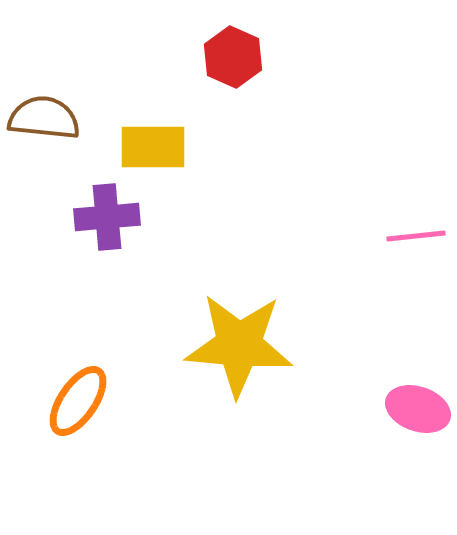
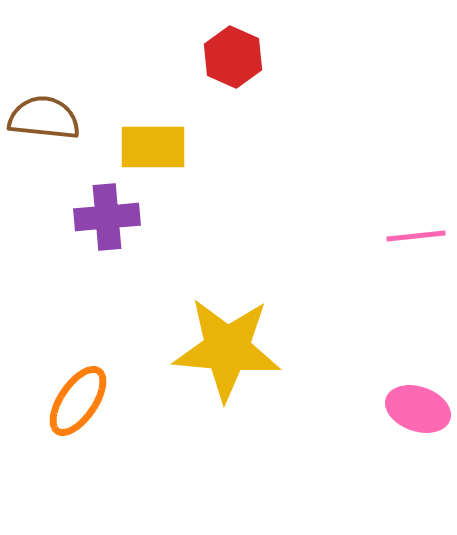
yellow star: moved 12 px left, 4 px down
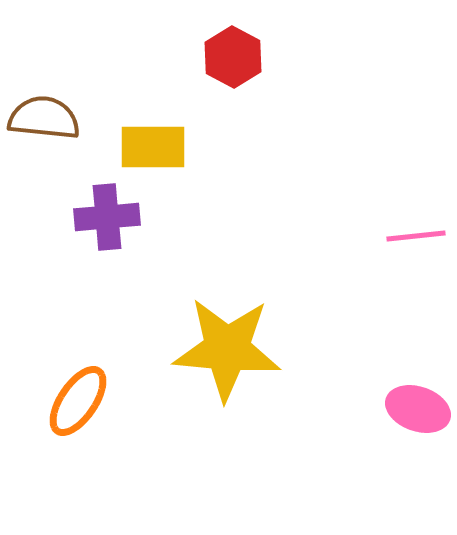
red hexagon: rotated 4 degrees clockwise
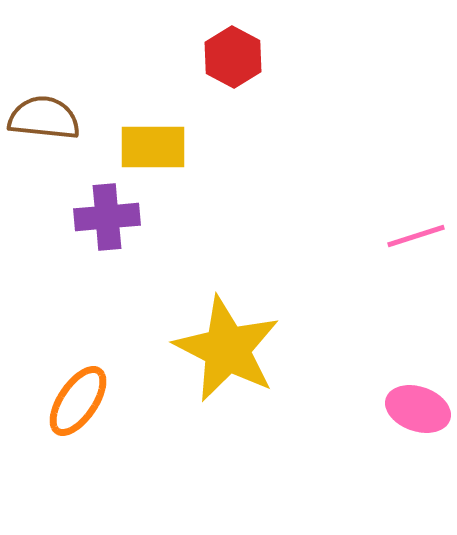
pink line: rotated 12 degrees counterclockwise
yellow star: rotated 22 degrees clockwise
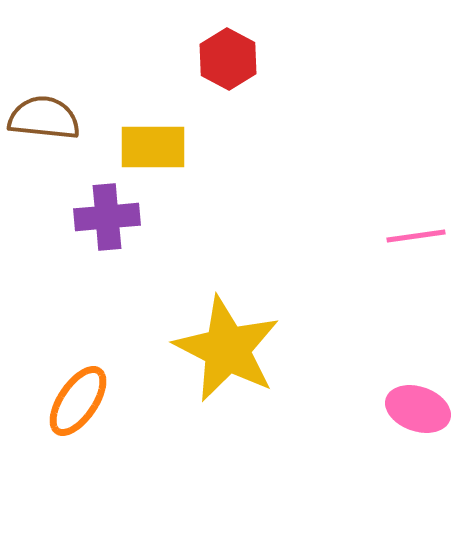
red hexagon: moved 5 px left, 2 px down
pink line: rotated 10 degrees clockwise
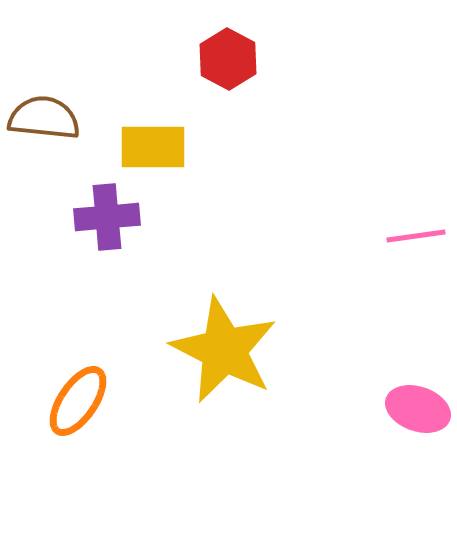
yellow star: moved 3 px left, 1 px down
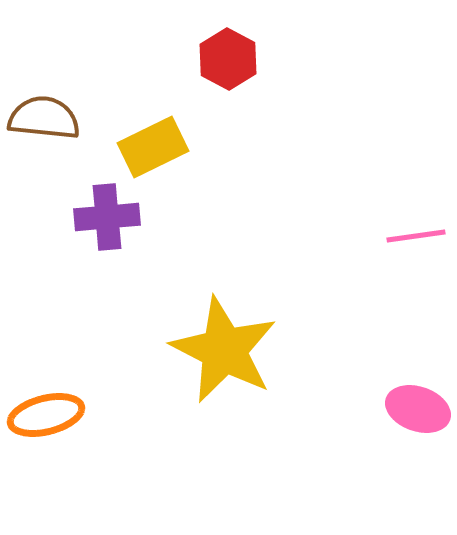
yellow rectangle: rotated 26 degrees counterclockwise
orange ellipse: moved 32 px left, 14 px down; rotated 42 degrees clockwise
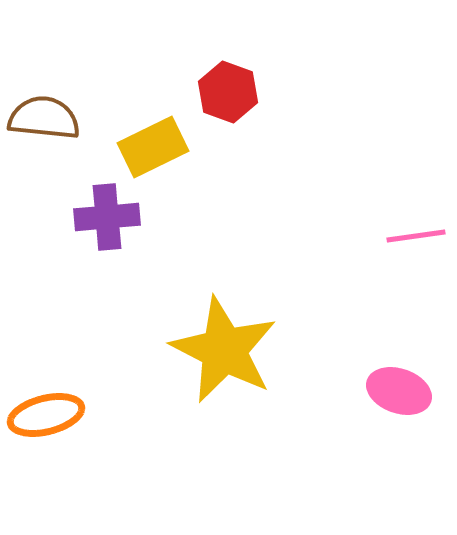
red hexagon: moved 33 px down; rotated 8 degrees counterclockwise
pink ellipse: moved 19 px left, 18 px up
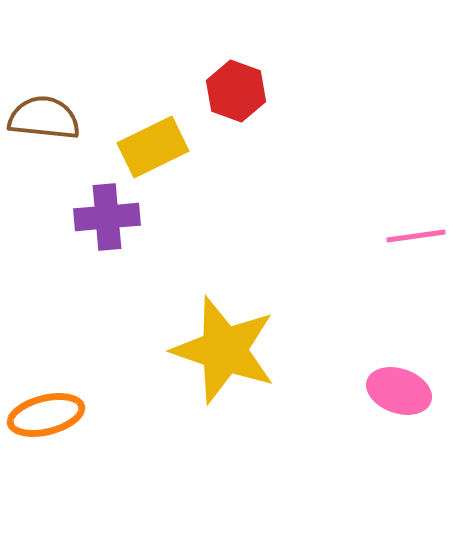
red hexagon: moved 8 px right, 1 px up
yellow star: rotated 8 degrees counterclockwise
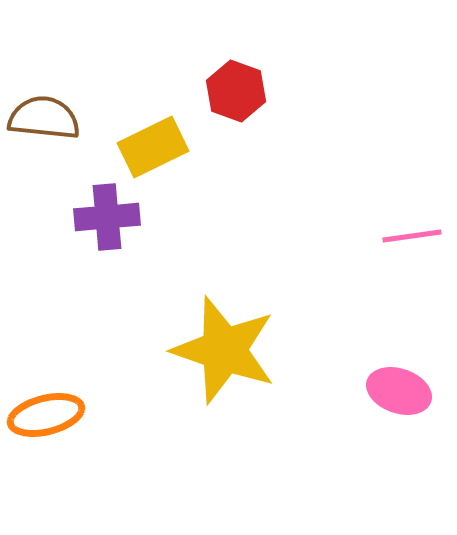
pink line: moved 4 px left
